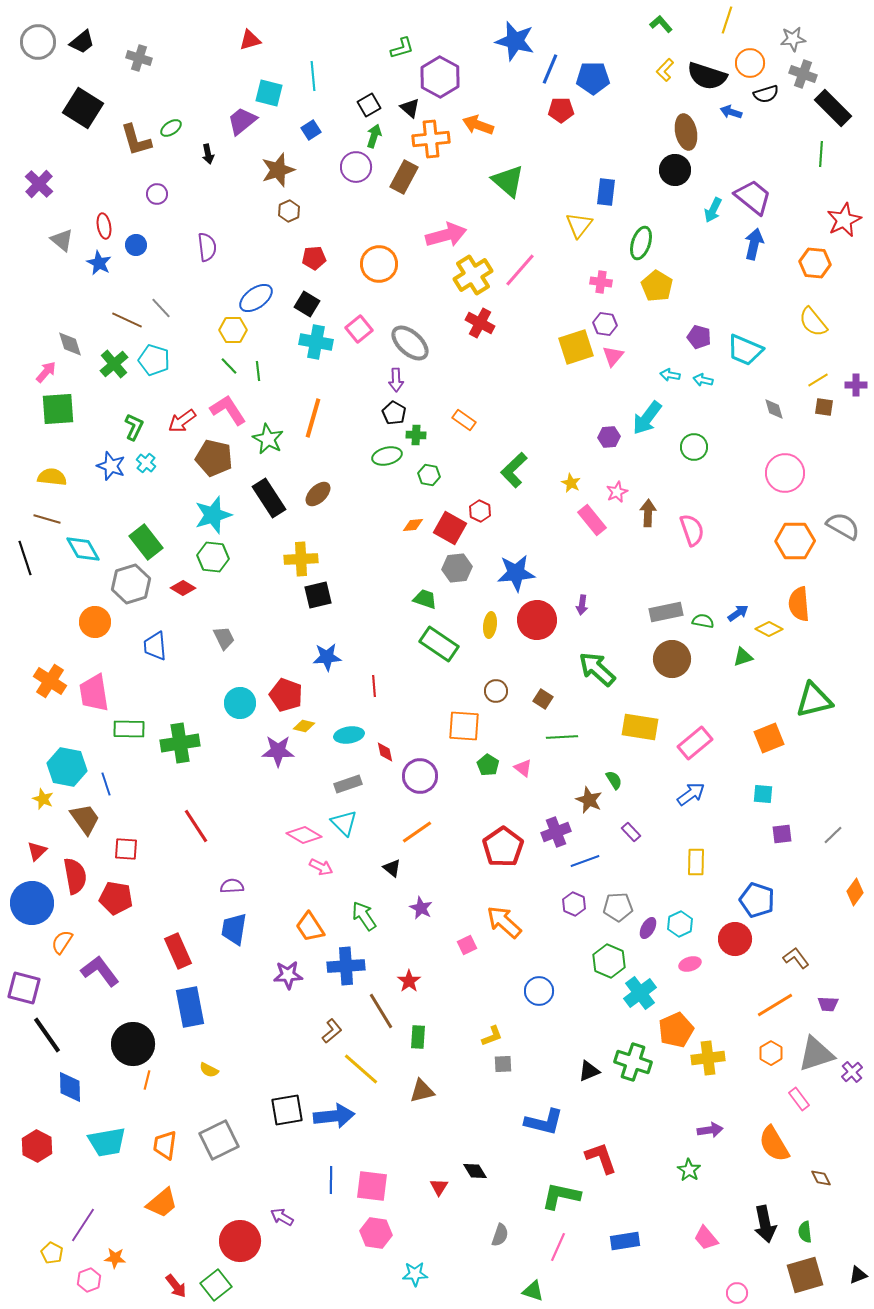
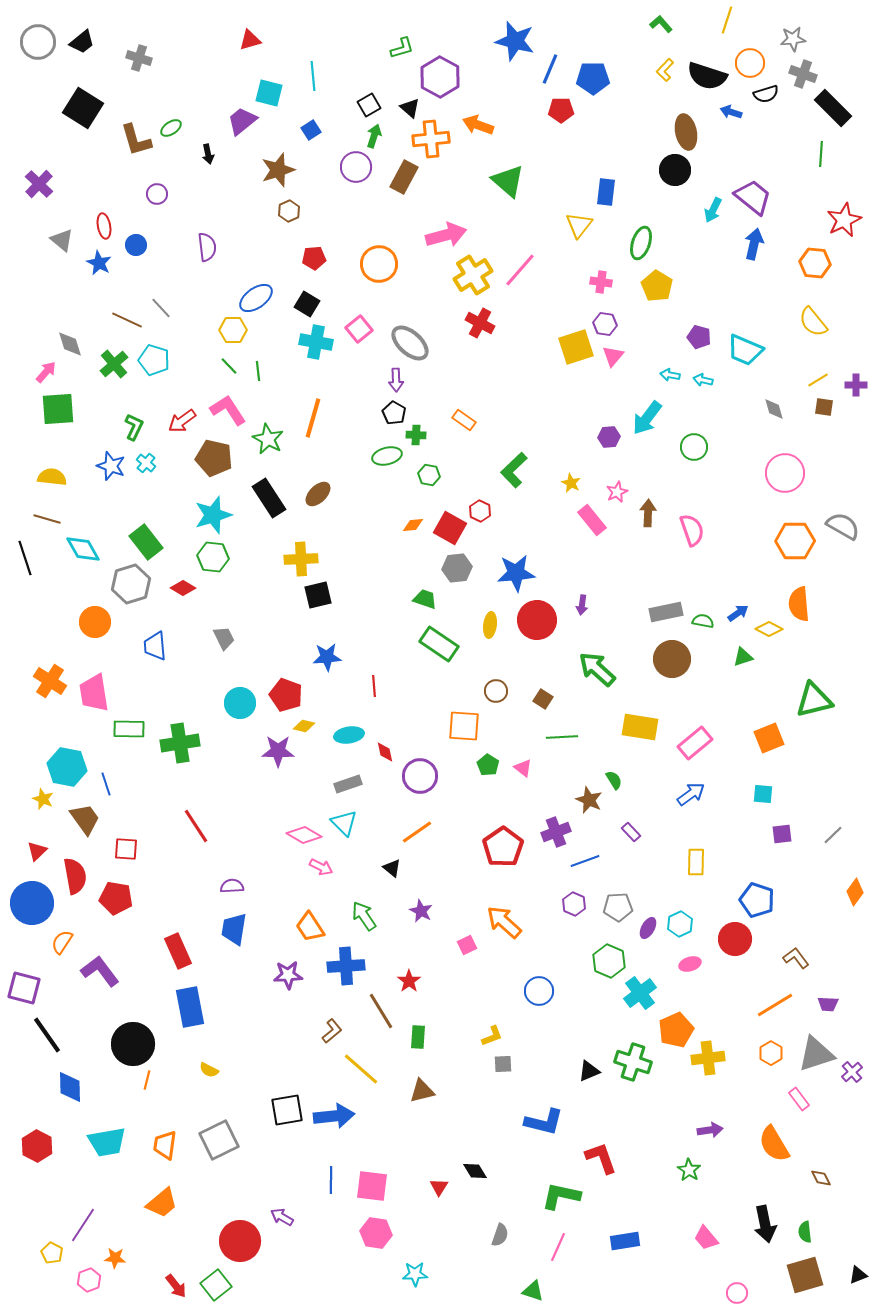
purple star at (421, 908): moved 3 px down
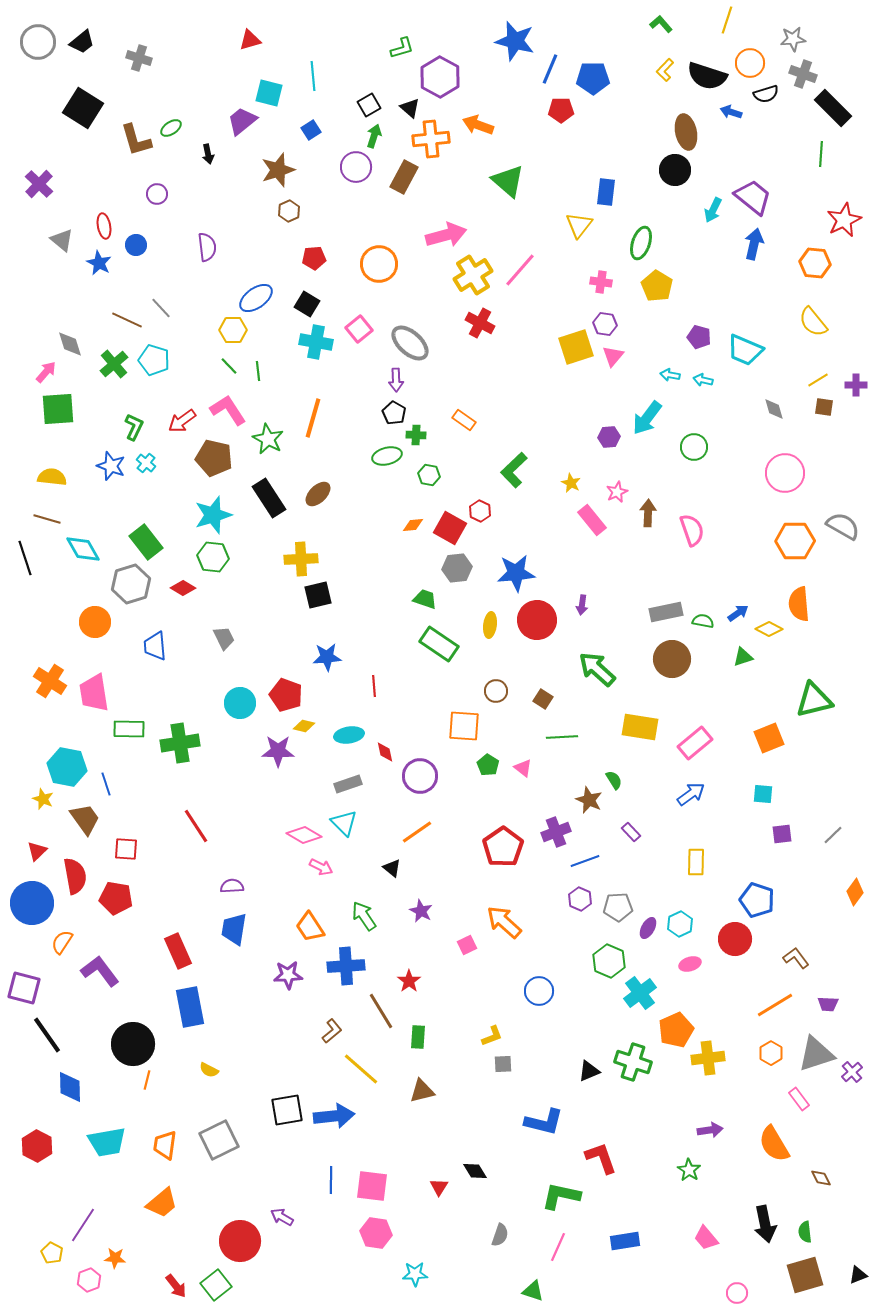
purple hexagon at (574, 904): moved 6 px right, 5 px up
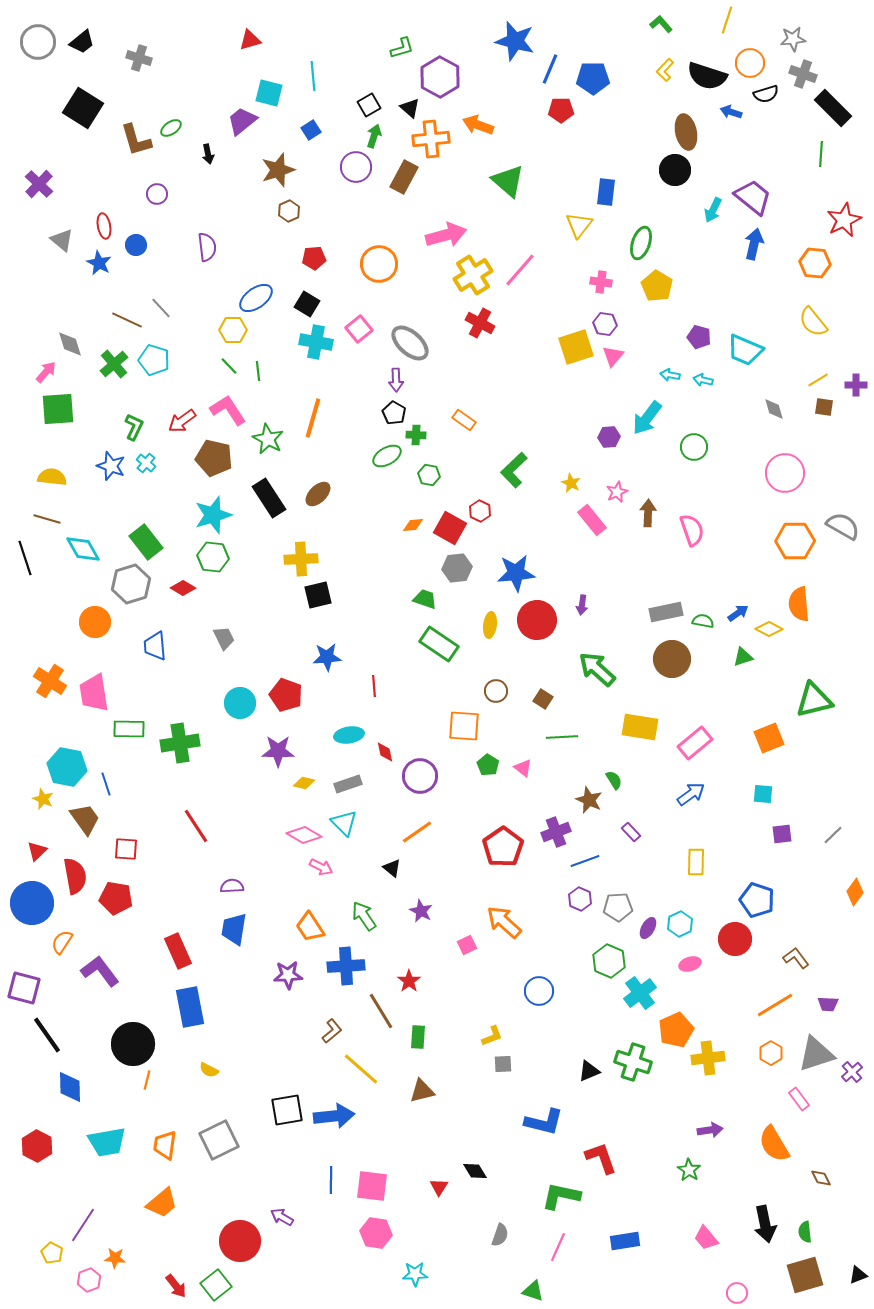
green ellipse at (387, 456): rotated 16 degrees counterclockwise
yellow diamond at (304, 726): moved 57 px down
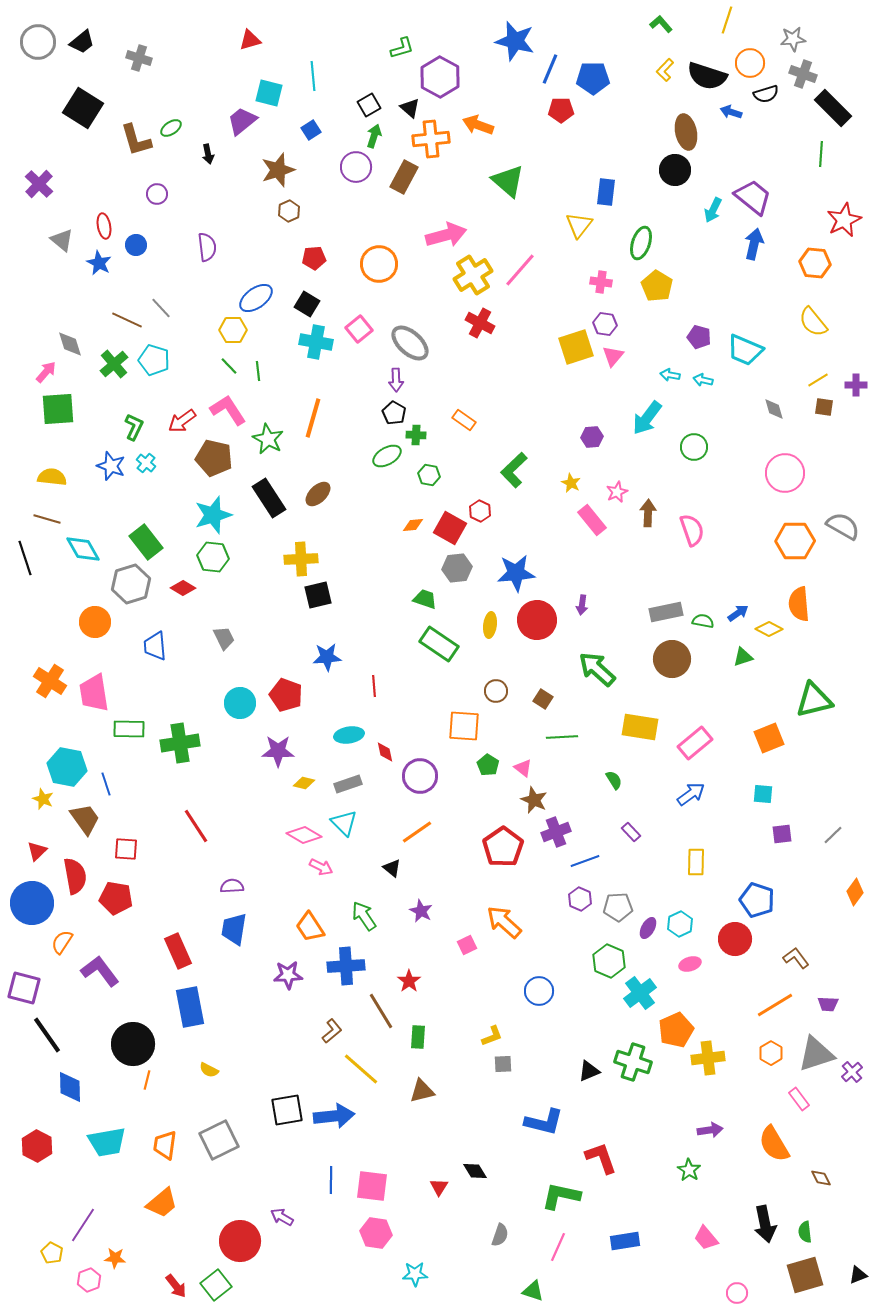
purple hexagon at (609, 437): moved 17 px left
brown star at (589, 800): moved 55 px left
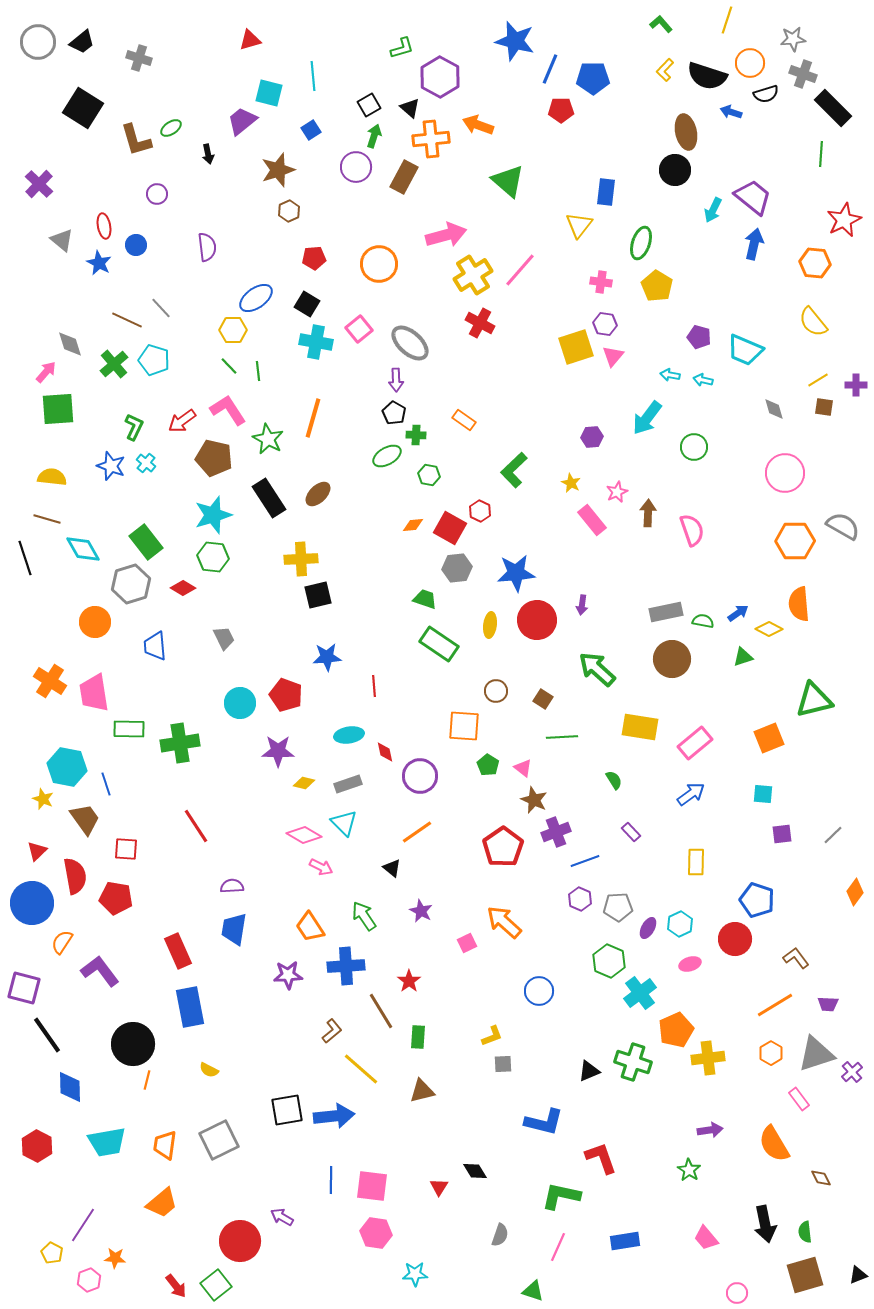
pink square at (467, 945): moved 2 px up
